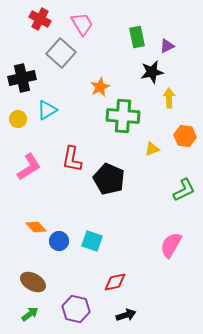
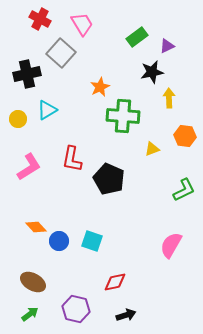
green rectangle: rotated 65 degrees clockwise
black cross: moved 5 px right, 4 px up
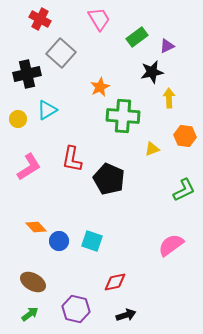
pink trapezoid: moved 17 px right, 5 px up
pink semicircle: rotated 24 degrees clockwise
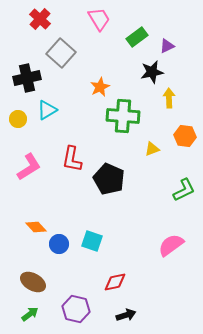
red cross: rotated 15 degrees clockwise
black cross: moved 4 px down
blue circle: moved 3 px down
